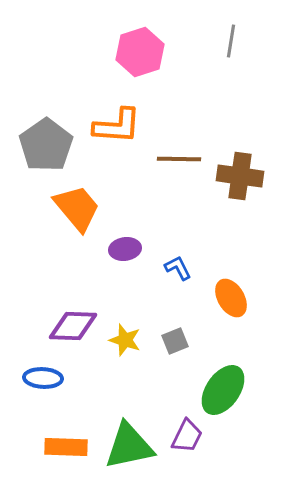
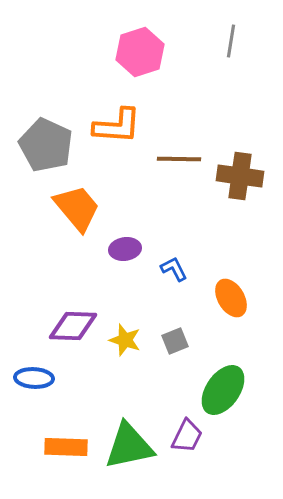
gray pentagon: rotated 12 degrees counterclockwise
blue L-shape: moved 4 px left, 1 px down
blue ellipse: moved 9 px left
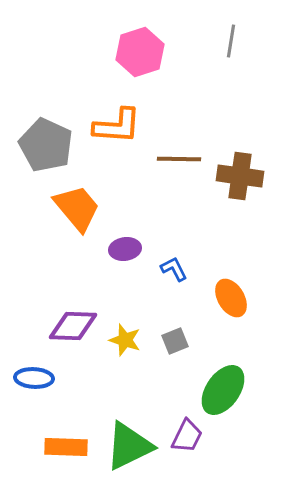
green triangle: rotated 14 degrees counterclockwise
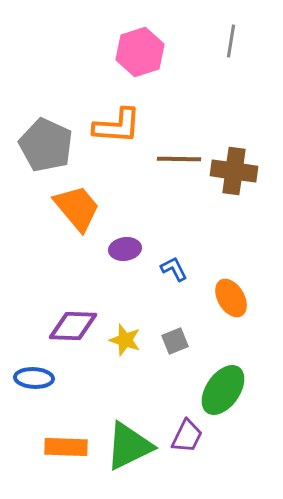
brown cross: moved 6 px left, 5 px up
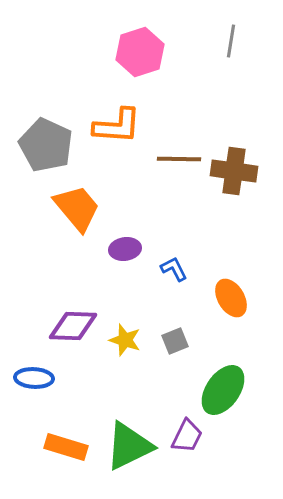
orange rectangle: rotated 15 degrees clockwise
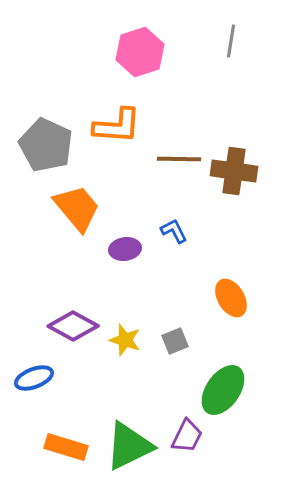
blue L-shape: moved 38 px up
purple diamond: rotated 27 degrees clockwise
blue ellipse: rotated 24 degrees counterclockwise
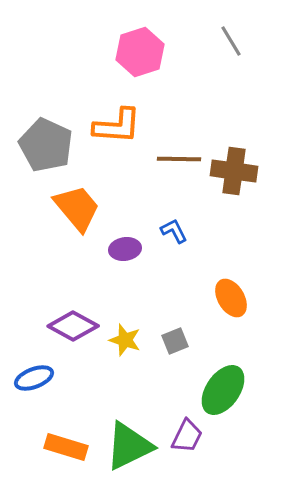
gray line: rotated 40 degrees counterclockwise
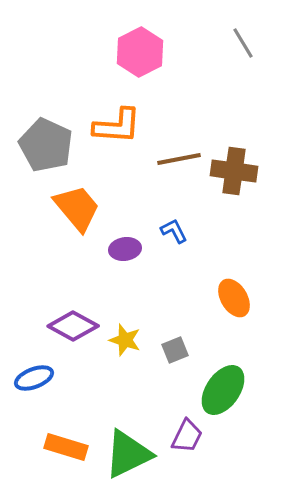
gray line: moved 12 px right, 2 px down
pink hexagon: rotated 9 degrees counterclockwise
brown line: rotated 12 degrees counterclockwise
orange ellipse: moved 3 px right
gray square: moved 9 px down
green triangle: moved 1 px left, 8 px down
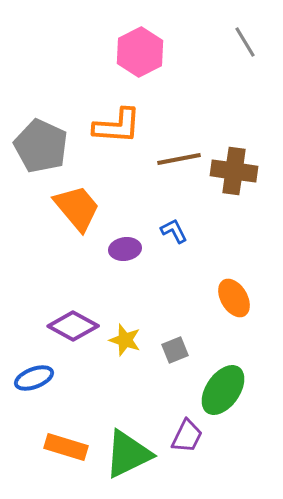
gray line: moved 2 px right, 1 px up
gray pentagon: moved 5 px left, 1 px down
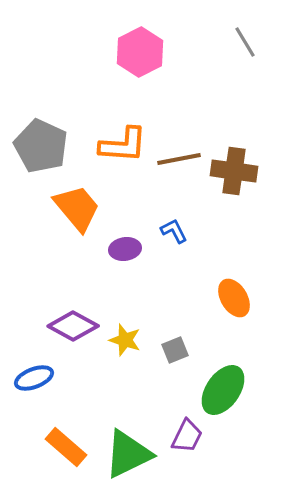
orange L-shape: moved 6 px right, 19 px down
orange rectangle: rotated 24 degrees clockwise
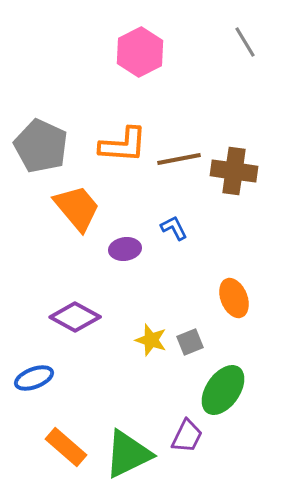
blue L-shape: moved 3 px up
orange ellipse: rotated 9 degrees clockwise
purple diamond: moved 2 px right, 9 px up
yellow star: moved 26 px right
gray square: moved 15 px right, 8 px up
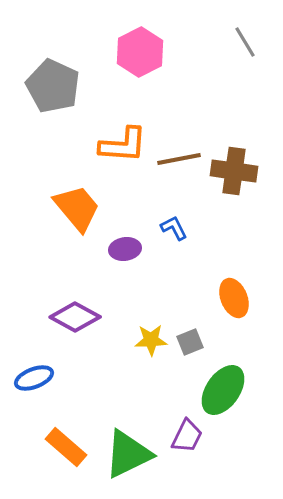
gray pentagon: moved 12 px right, 60 px up
yellow star: rotated 20 degrees counterclockwise
